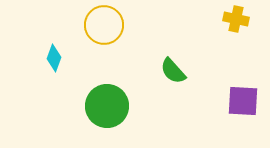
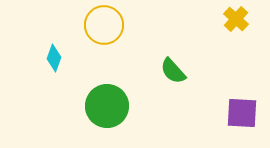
yellow cross: rotated 30 degrees clockwise
purple square: moved 1 px left, 12 px down
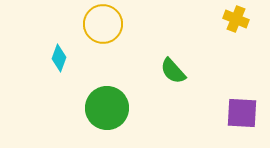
yellow cross: rotated 20 degrees counterclockwise
yellow circle: moved 1 px left, 1 px up
cyan diamond: moved 5 px right
green circle: moved 2 px down
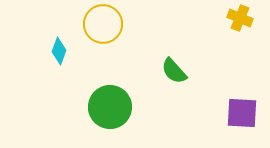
yellow cross: moved 4 px right, 1 px up
cyan diamond: moved 7 px up
green semicircle: moved 1 px right
green circle: moved 3 px right, 1 px up
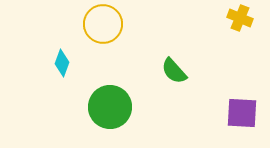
cyan diamond: moved 3 px right, 12 px down
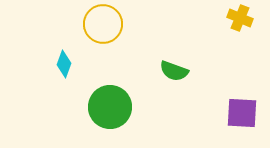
cyan diamond: moved 2 px right, 1 px down
green semicircle: rotated 28 degrees counterclockwise
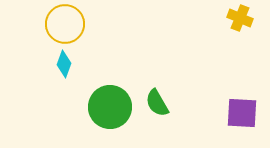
yellow circle: moved 38 px left
green semicircle: moved 17 px left, 32 px down; rotated 40 degrees clockwise
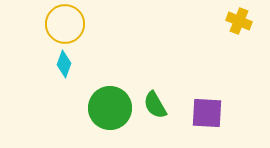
yellow cross: moved 1 px left, 3 px down
green semicircle: moved 2 px left, 2 px down
green circle: moved 1 px down
purple square: moved 35 px left
